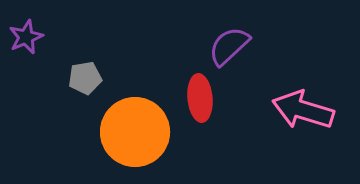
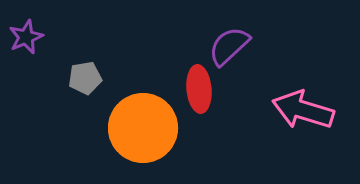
red ellipse: moved 1 px left, 9 px up
orange circle: moved 8 px right, 4 px up
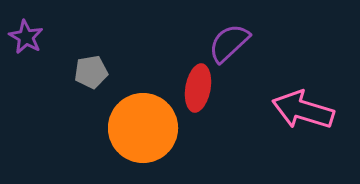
purple star: rotated 20 degrees counterclockwise
purple semicircle: moved 3 px up
gray pentagon: moved 6 px right, 6 px up
red ellipse: moved 1 px left, 1 px up; rotated 15 degrees clockwise
